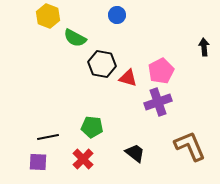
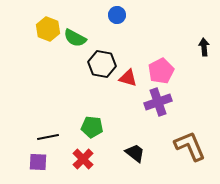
yellow hexagon: moved 13 px down
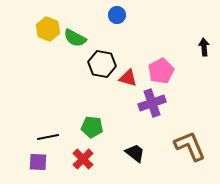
purple cross: moved 6 px left, 1 px down
